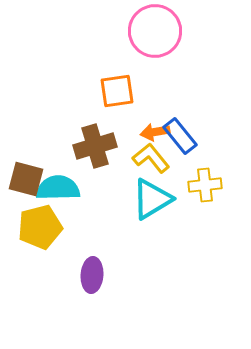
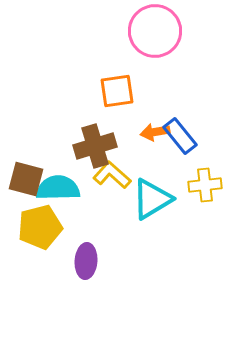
yellow L-shape: moved 39 px left, 17 px down; rotated 9 degrees counterclockwise
purple ellipse: moved 6 px left, 14 px up
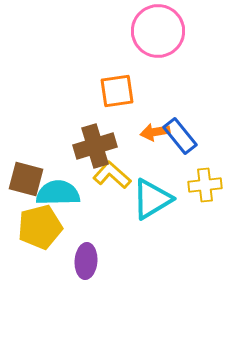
pink circle: moved 3 px right
cyan semicircle: moved 5 px down
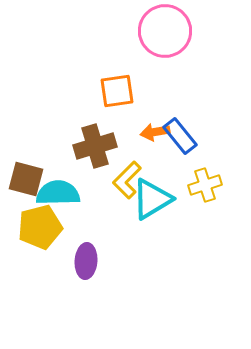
pink circle: moved 7 px right
yellow L-shape: moved 15 px right, 5 px down; rotated 87 degrees counterclockwise
yellow cross: rotated 12 degrees counterclockwise
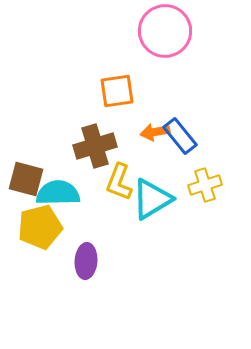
yellow L-shape: moved 8 px left, 2 px down; rotated 24 degrees counterclockwise
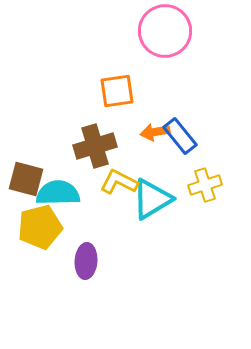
yellow L-shape: rotated 96 degrees clockwise
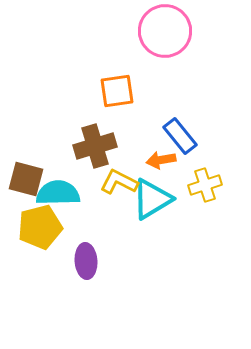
orange arrow: moved 6 px right, 28 px down
purple ellipse: rotated 8 degrees counterclockwise
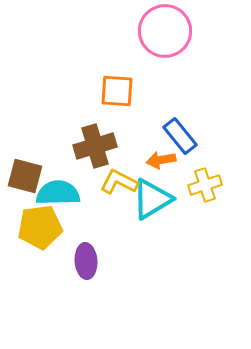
orange square: rotated 12 degrees clockwise
brown square: moved 1 px left, 3 px up
yellow pentagon: rotated 6 degrees clockwise
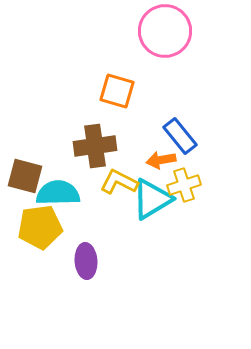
orange square: rotated 12 degrees clockwise
brown cross: rotated 9 degrees clockwise
yellow cross: moved 21 px left
